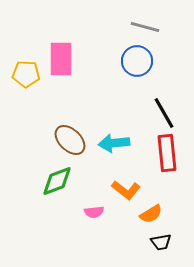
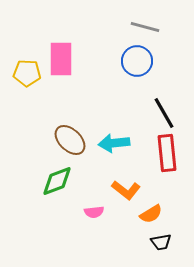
yellow pentagon: moved 1 px right, 1 px up
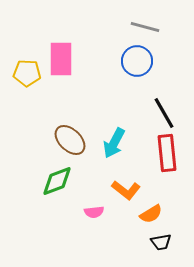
cyan arrow: rotated 56 degrees counterclockwise
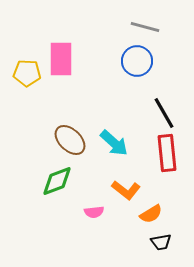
cyan arrow: rotated 76 degrees counterclockwise
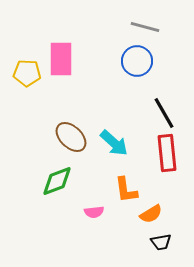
brown ellipse: moved 1 px right, 3 px up
orange L-shape: rotated 44 degrees clockwise
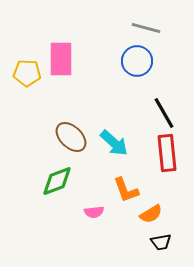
gray line: moved 1 px right, 1 px down
orange L-shape: rotated 12 degrees counterclockwise
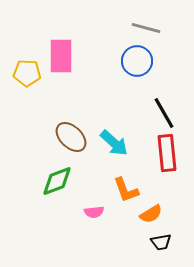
pink rectangle: moved 3 px up
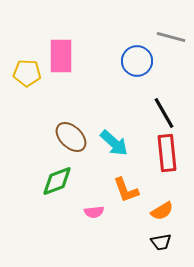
gray line: moved 25 px right, 9 px down
orange semicircle: moved 11 px right, 3 px up
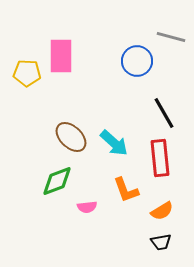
red rectangle: moved 7 px left, 5 px down
pink semicircle: moved 7 px left, 5 px up
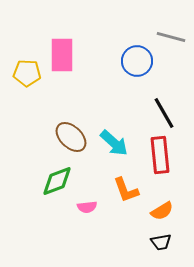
pink rectangle: moved 1 px right, 1 px up
red rectangle: moved 3 px up
